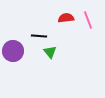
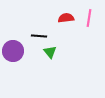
pink line: moved 1 px right, 2 px up; rotated 30 degrees clockwise
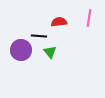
red semicircle: moved 7 px left, 4 px down
purple circle: moved 8 px right, 1 px up
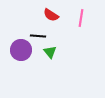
pink line: moved 8 px left
red semicircle: moved 8 px left, 7 px up; rotated 140 degrees counterclockwise
black line: moved 1 px left
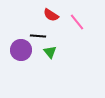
pink line: moved 4 px left, 4 px down; rotated 48 degrees counterclockwise
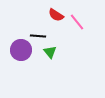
red semicircle: moved 5 px right
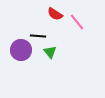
red semicircle: moved 1 px left, 1 px up
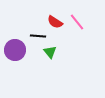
red semicircle: moved 8 px down
purple circle: moved 6 px left
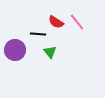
red semicircle: moved 1 px right
black line: moved 2 px up
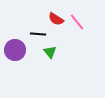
red semicircle: moved 3 px up
